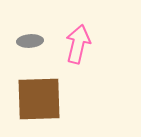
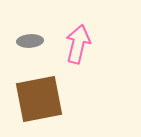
brown square: rotated 9 degrees counterclockwise
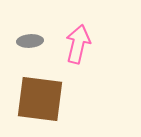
brown square: moved 1 px right; rotated 18 degrees clockwise
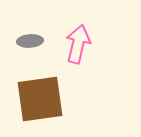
brown square: rotated 15 degrees counterclockwise
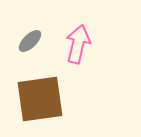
gray ellipse: rotated 40 degrees counterclockwise
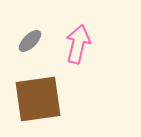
brown square: moved 2 px left
